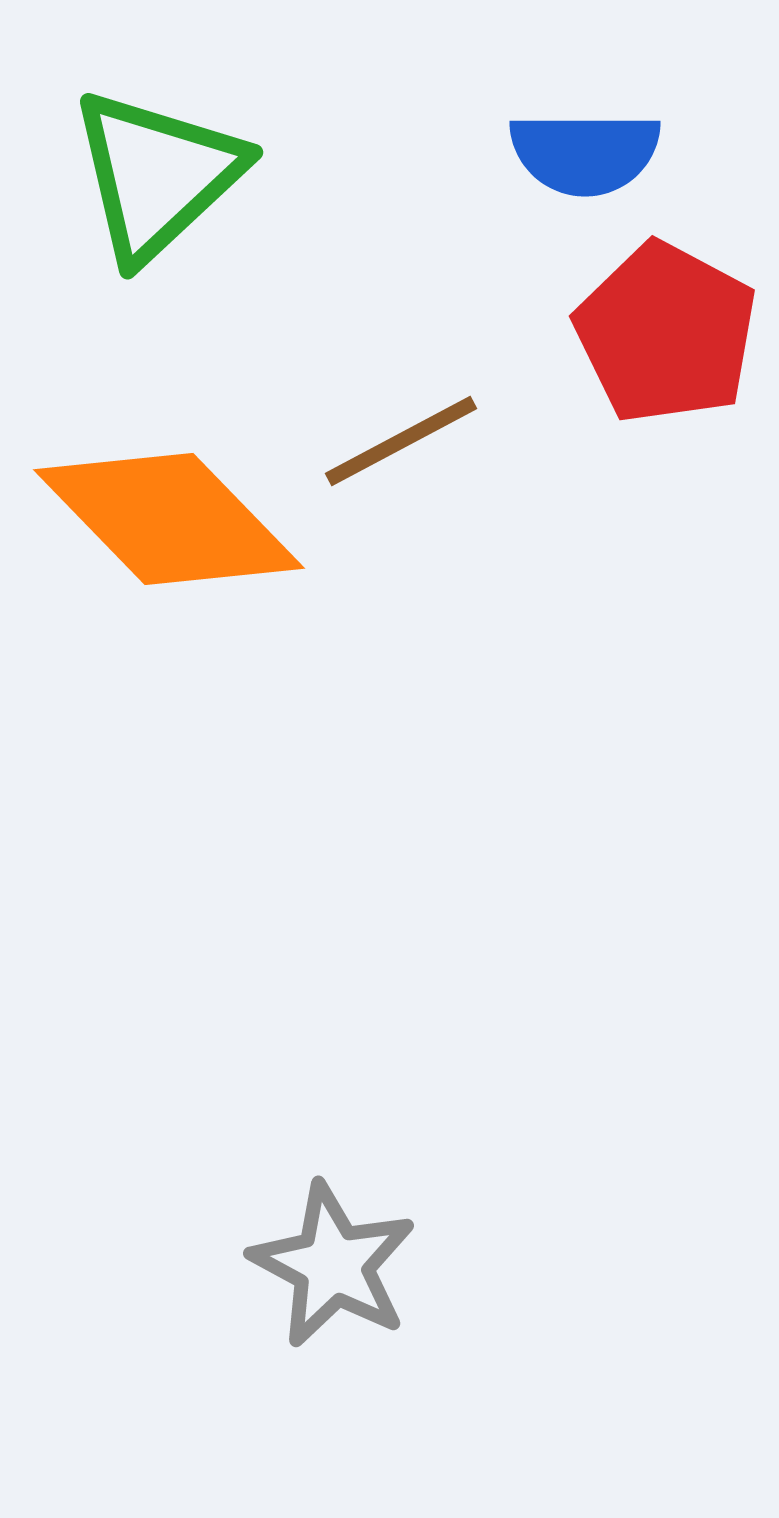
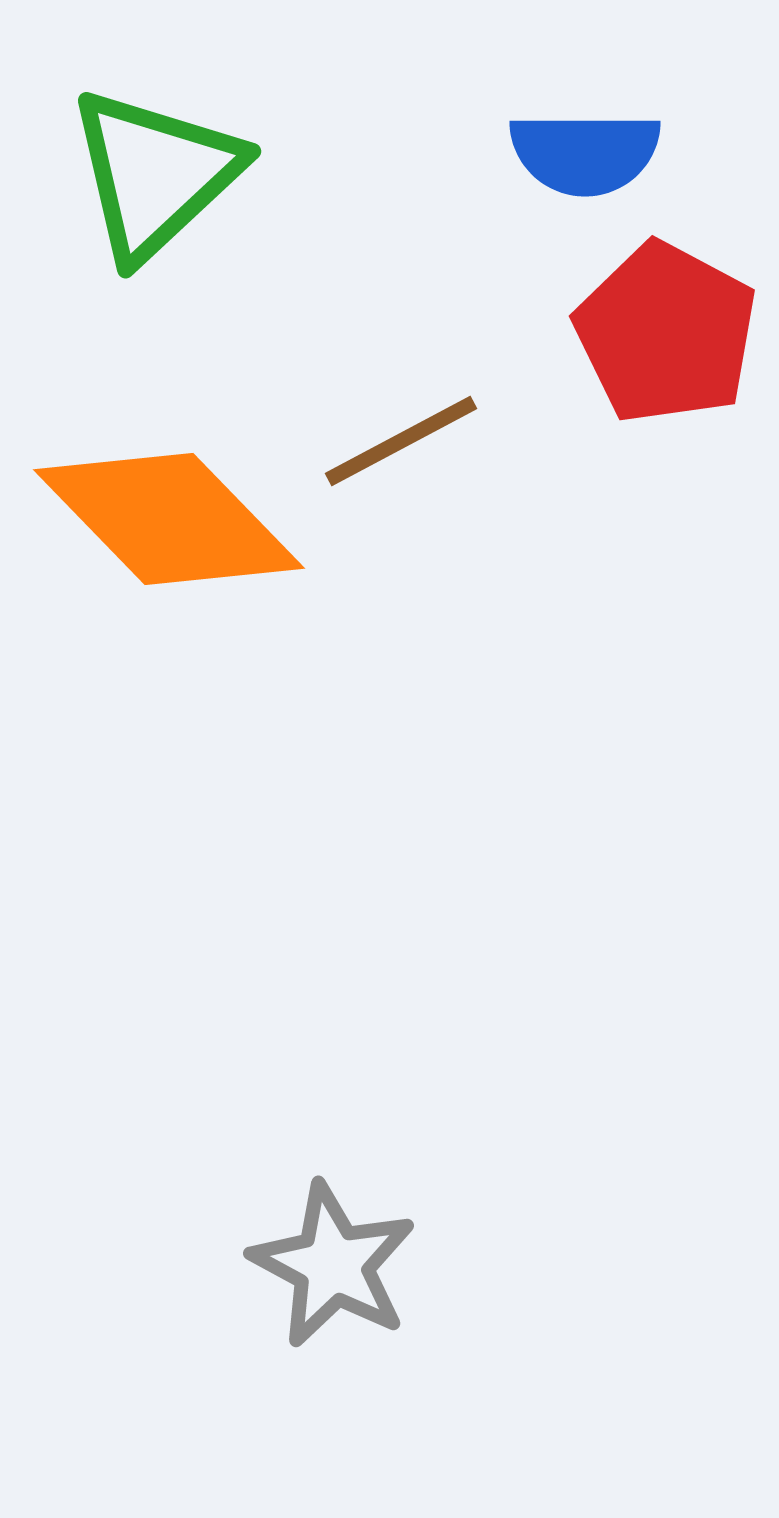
green triangle: moved 2 px left, 1 px up
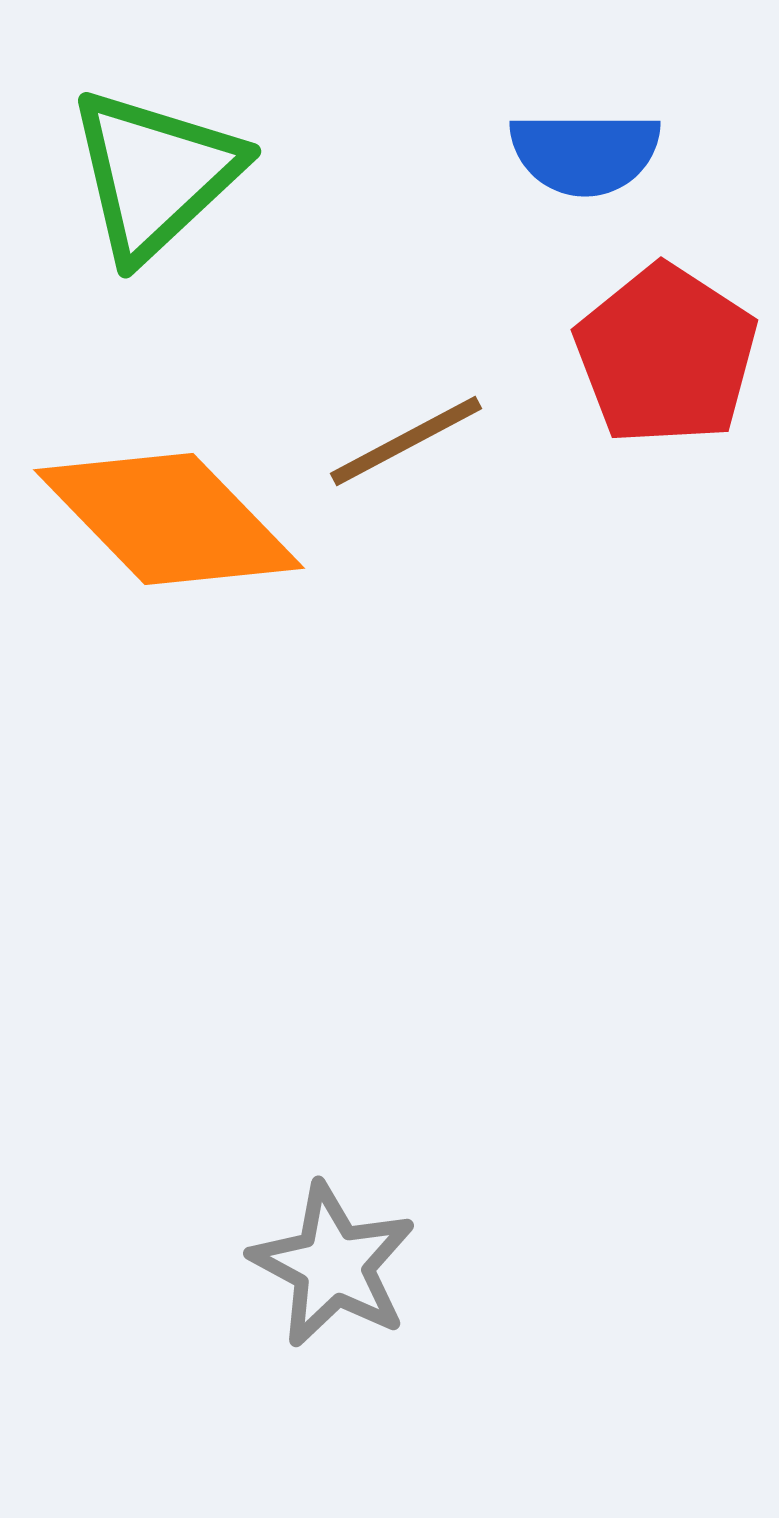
red pentagon: moved 22 px down; rotated 5 degrees clockwise
brown line: moved 5 px right
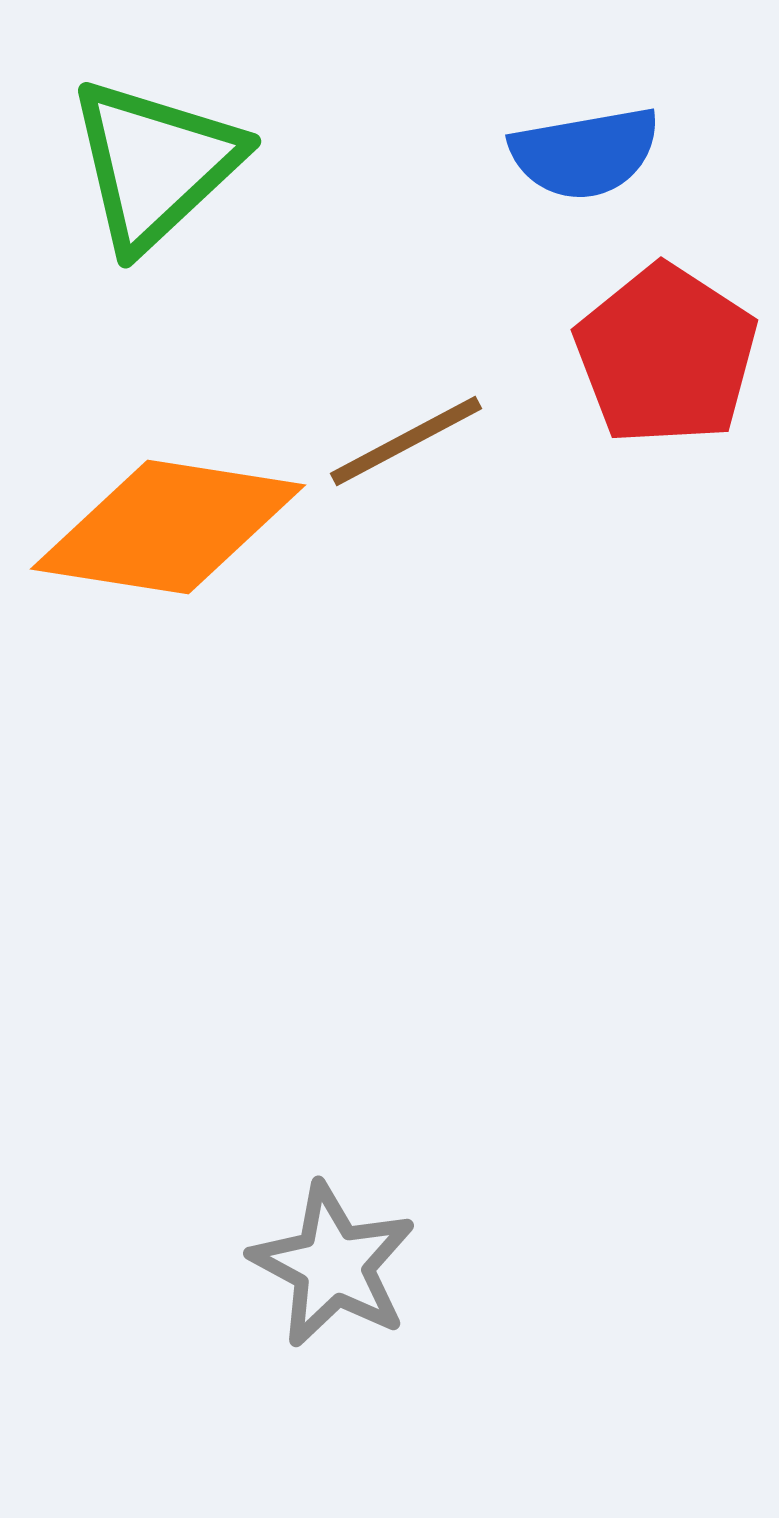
blue semicircle: rotated 10 degrees counterclockwise
green triangle: moved 10 px up
orange diamond: moved 1 px left, 8 px down; rotated 37 degrees counterclockwise
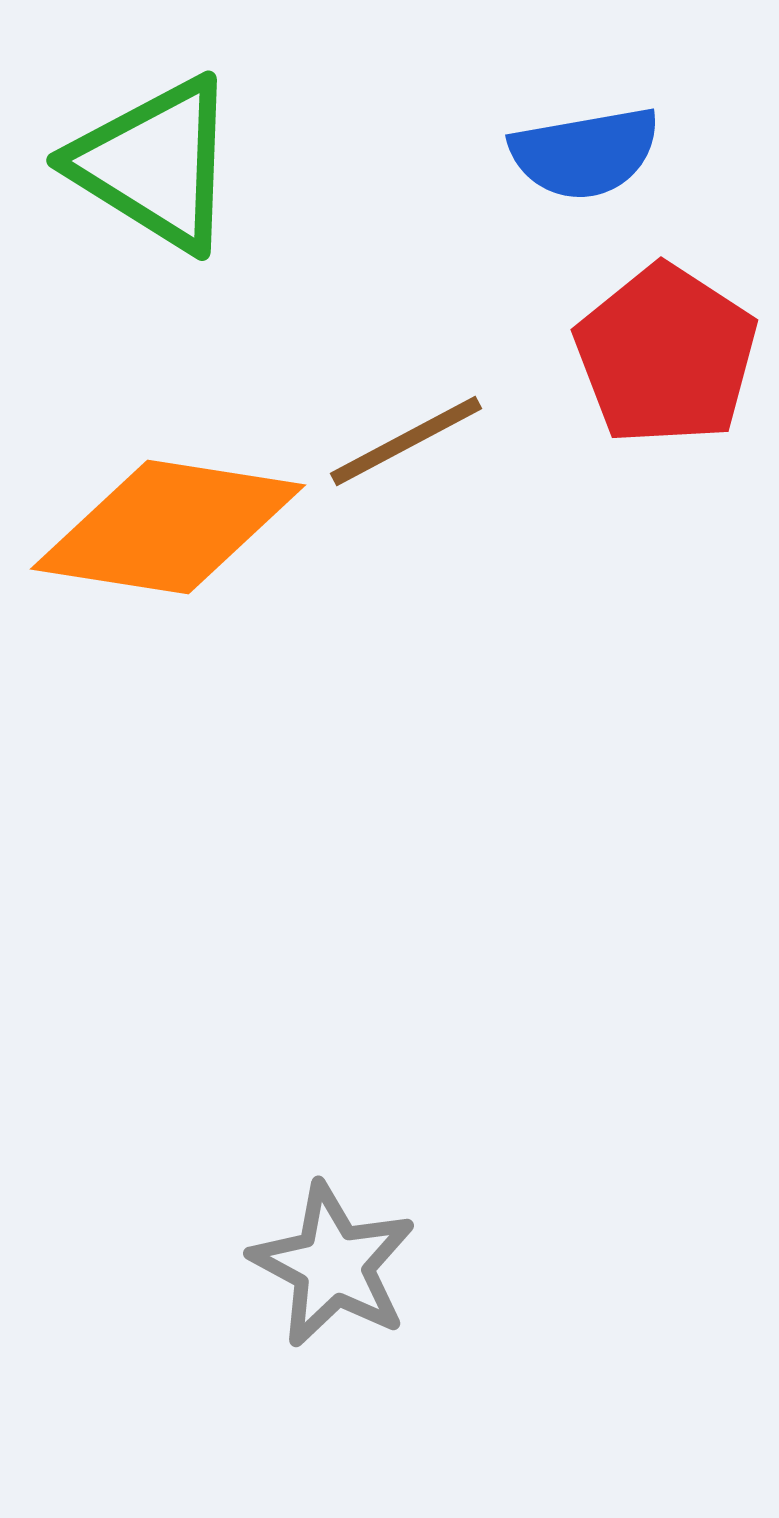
green triangle: rotated 45 degrees counterclockwise
